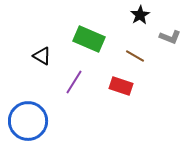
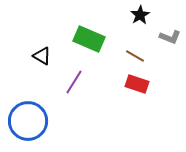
red rectangle: moved 16 px right, 2 px up
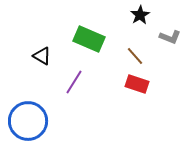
brown line: rotated 18 degrees clockwise
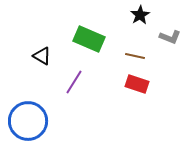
brown line: rotated 36 degrees counterclockwise
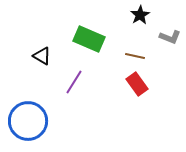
red rectangle: rotated 35 degrees clockwise
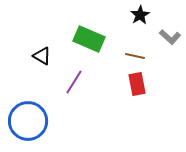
gray L-shape: rotated 20 degrees clockwise
red rectangle: rotated 25 degrees clockwise
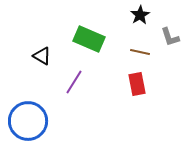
gray L-shape: rotated 30 degrees clockwise
brown line: moved 5 px right, 4 px up
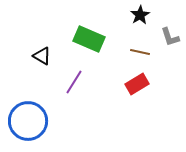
red rectangle: rotated 70 degrees clockwise
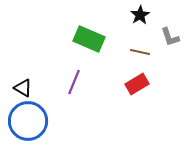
black triangle: moved 19 px left, 32 px down
purple line: rotated 10 degrees counterclockwise
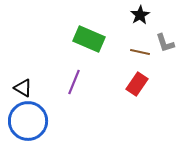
gray L-shape: moved 5 px left, 6 px down
red rectangle: rotated 25 degrees counterclockwise
